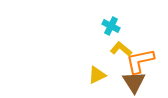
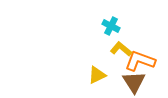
orange L-shape: rotated 32 degrees clockwise
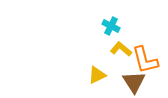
orange L-shape: moved 5 px right, 1 px up; rotated 124 degrees counterclockwise
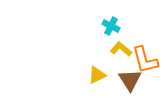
brown triangle: moved 4 px left, 2 px up
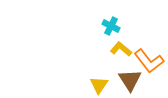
orange L-shape: moved 4 px right, 1 px down; rotated 24 degrees counterclockwise
yellow triangle: moved 2 px right, 10 px down; rotated 30 degrees counterclockwise
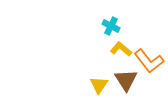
brown triangle: moved 4 px left
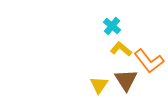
cyan cross: moved 1 px right; rotated 12 degrees clockwise
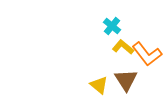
yellow L-shape: moved 2 px right, 2 px up
orange L-shape: moved 2 px left, 7 px up
yellow triangle: rotated 24 degrees counterclockwise
